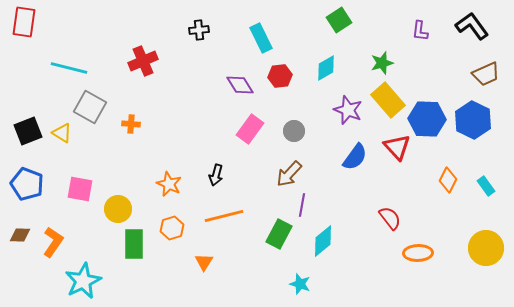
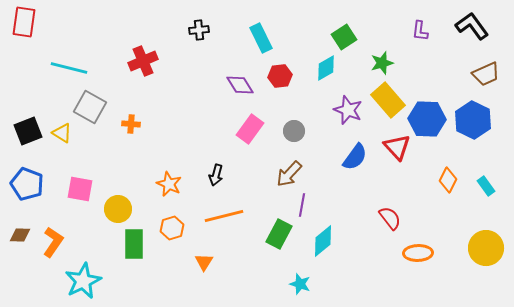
green square at (339, 20): moved 5 px right, 17 px down
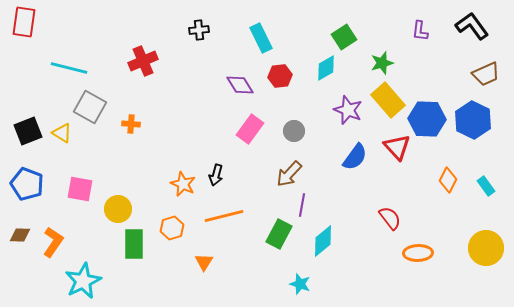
orange star at (169, 184): moved 14 px right
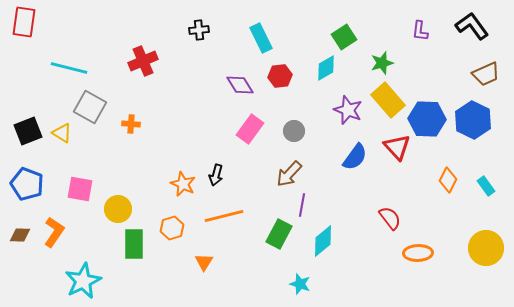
orange L-shape at (53, 242): moved 1 px right, 10 px up
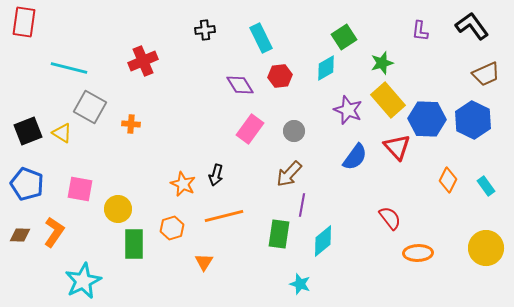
black cross at (199, 30): moved 6 px right
green rectangle at (279, 234): rotated 20 degrees counterclockwise
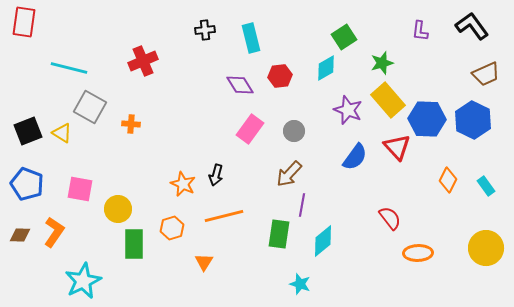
cyan rectangle at (261, 38): moved 10 px left; rotated 12 degrees clockwise
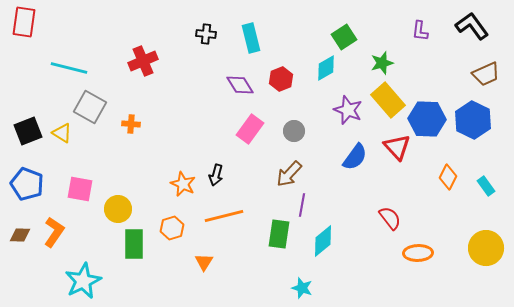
black cross at (205, 30): moved 1 px right, 4 px down; rotated 12 degrees clockwise
red hexagon at (280, 76): moved 1 px right, 3 px down; rotated 15 degrees counterclockwise
orange diamond at (448, 180): moved 3 px up
cyan star at (300, 284): moved 2 px right, 4 px down
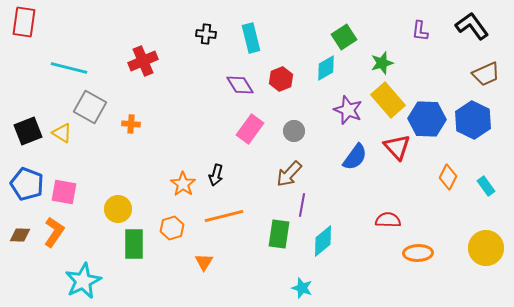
orange star at (183, 184): rotated 10 degrees clockwise
pink square at (80, 189): moved 16 px left, 3 px down
red semicircle at (390, 218): moved 2 px left, 2 px down; rotated 50 degrees counterclockwise
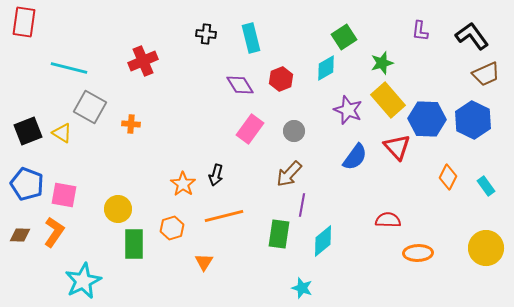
black L-shape at (472, 26): moved 10 px down
pink square at (64, 192): moved 3 px down
